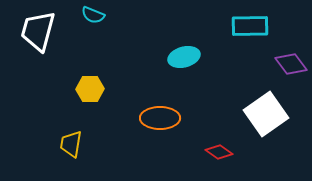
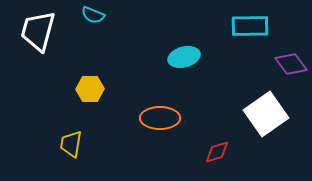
red diamond: moved 2 px left; rotated 52 degrees counterclockwise
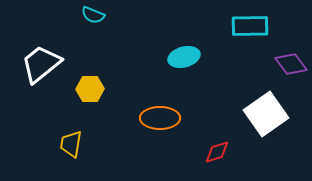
white trapezoid: moved 3 px right, 33 px down; rotated 36 degrees clockwise
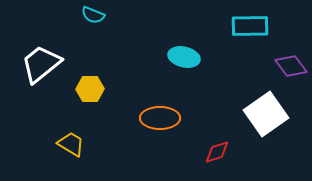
cyan ellipse: rotated 28 degrees clockwise
purple diamond: moved 2 px down
yellow trapezoid: rotated 112 degrees clockwise
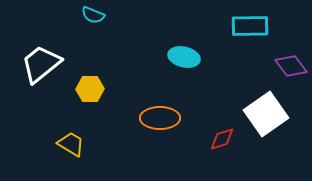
red diamond: moved 5 px right, 13 px up
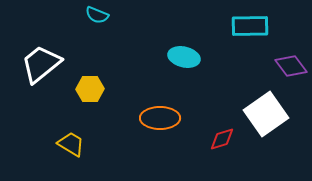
cyan semicircle: moved 4 px right
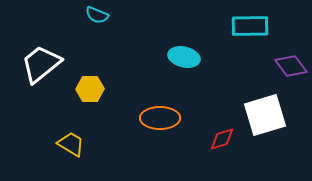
white square: moved 1 px left, 1 px down; rotated 18 degrees clockwise
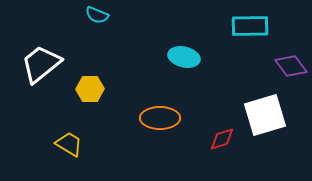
yellow trapezoid: moved 2 px left
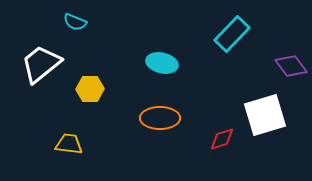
cyan semicircle: moved 22 px left, 7 px down
cyan rectangle: moved 18 px left, 8 px down; rotated 45 degrees counterclockwise
cyan ellipse: moved 22 px left, 6 px down
yellow trapezoid: rotated 24 degrees counterclockwise
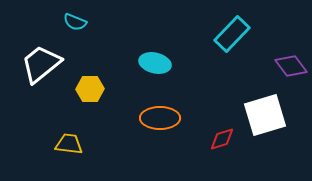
cyan ellipse: moved 7 px left
